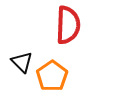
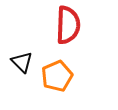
orange pentagon: moved 5 px right; rotated 12 degrees clockwise
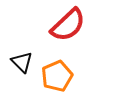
red semicircle: rotated 45 degrees clockwise
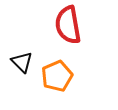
red semicircle: rotated 123 degrees clockwise
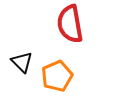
red semicircle: moved 2 px right, 1 px up
